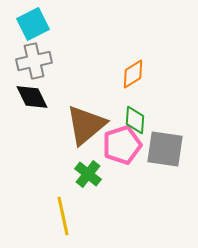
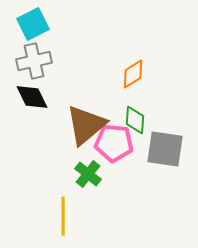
pink pentagon: moved 8 px left, 2 px up; rotated 24 degrees clockwise
yellow line: rotated 12 degrees clockwise
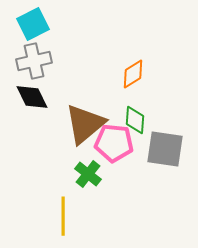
brown triangle: moved 1 px left, 1 px up
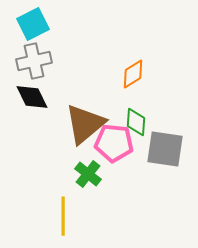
green diamond: moved 1 px right, 2 px down
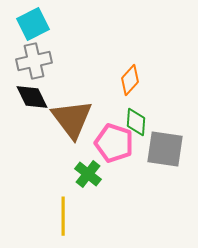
orange diamond: moved 3 px left, 6 px down; rotated 16 degrees counterclockwise
brown triangle: moved 13 px left, 5 px up; rotated 27 degrees counterclockwise
pink pentagon: rotated 12 degrees clockwise
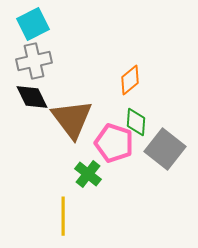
orange diamond: rotated 8 degrees clockwise
gray square: rotated 30 degrees clockwise
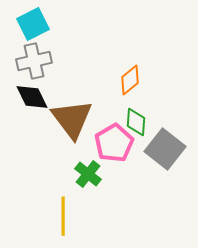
pink pentagon: rotated 24 degrees clockwise
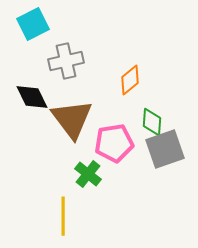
gray cross: moved 32 px right
green diamond: moved 16 px right
pink pentagon: rotated 21 degrees clockwise
gray square: rotated 33 degrees clockwise
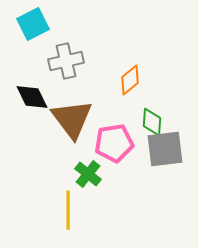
gray square: rotated 12 degrees clockwise
yellow line: moved 5 px right, 6 px up
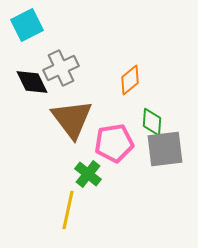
cyan square: moved 6 px left, 1 px down
gray cross: moved 5 px left, 7 px down; rotated 12 degrees counterclockwise
black diamond: moved 15 px up
yellow line: rotated 12 degrees clockwise
